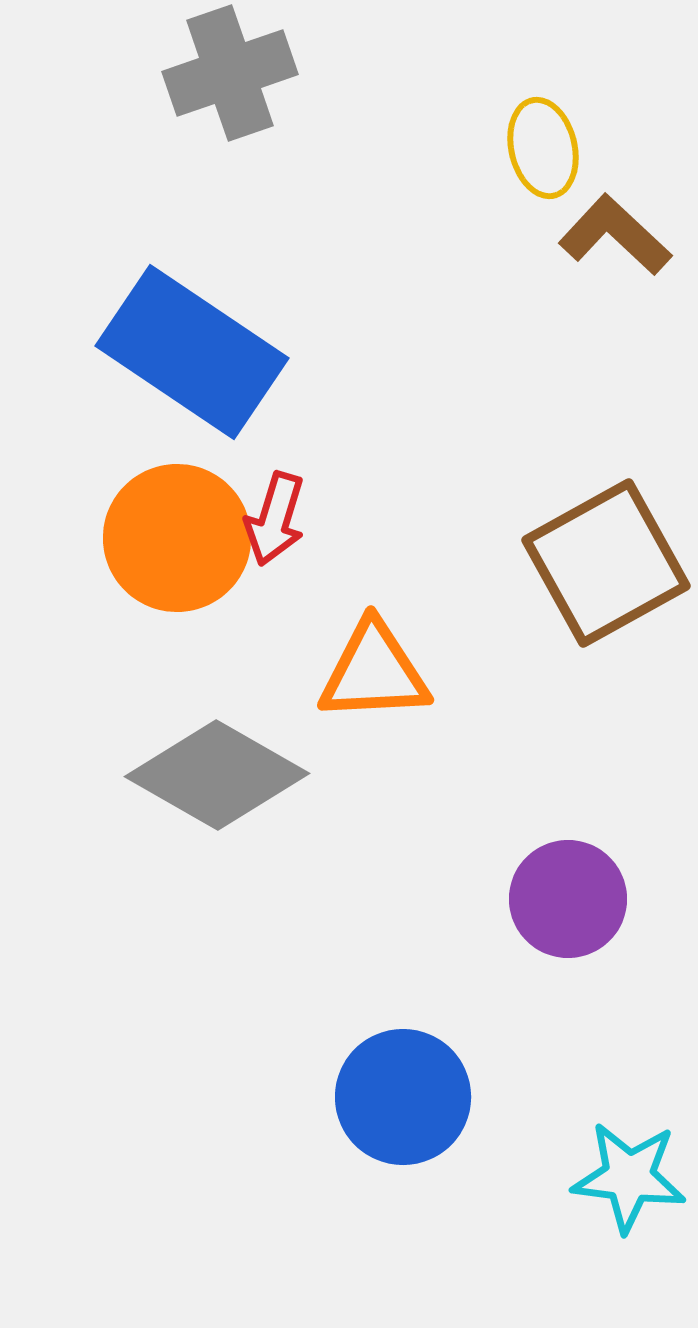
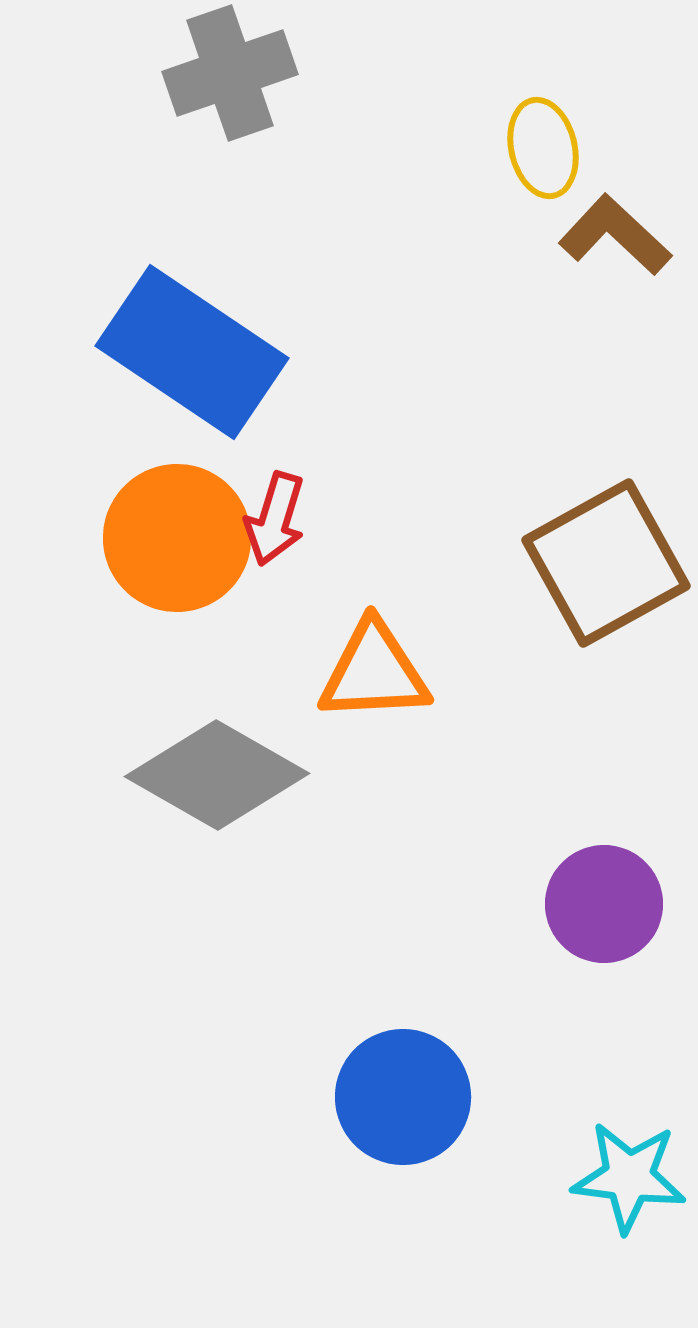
purple circle: moved 36 px right, 5 px down
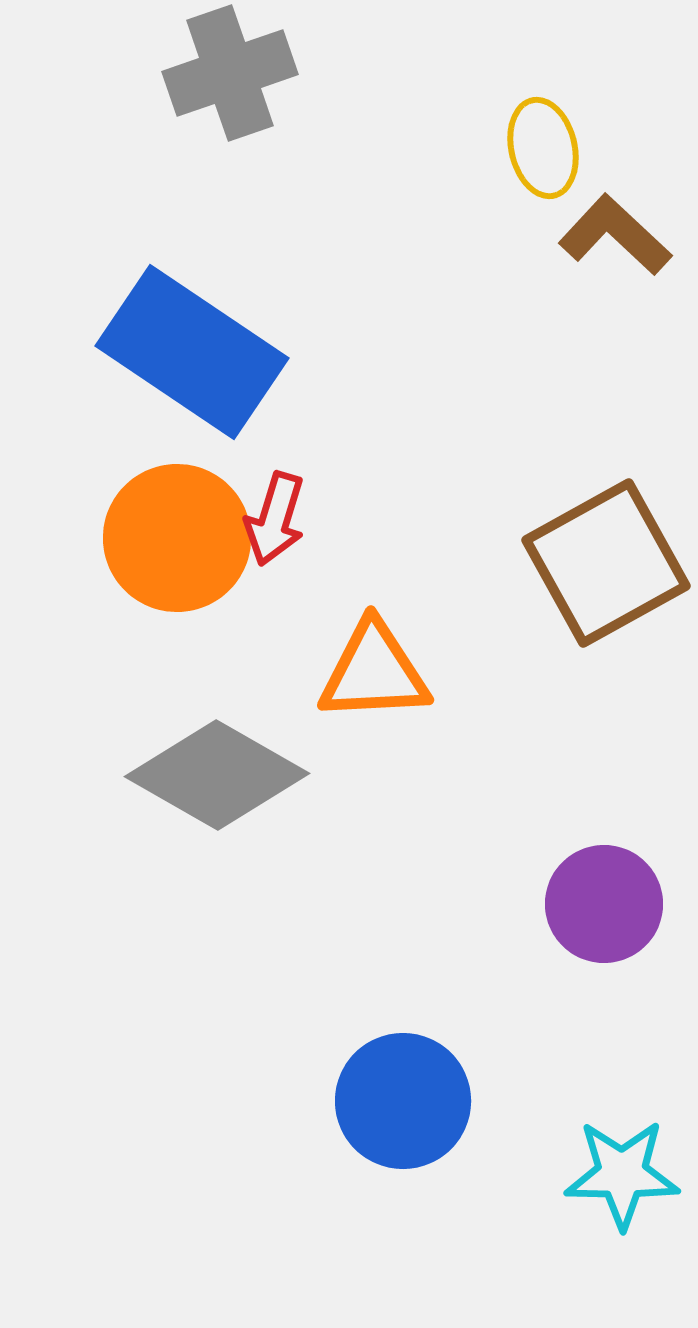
blue circle: moved 4 px down
cyan star: moved 7 px left, 3 px up; rotated 6 degrees counterclockwise
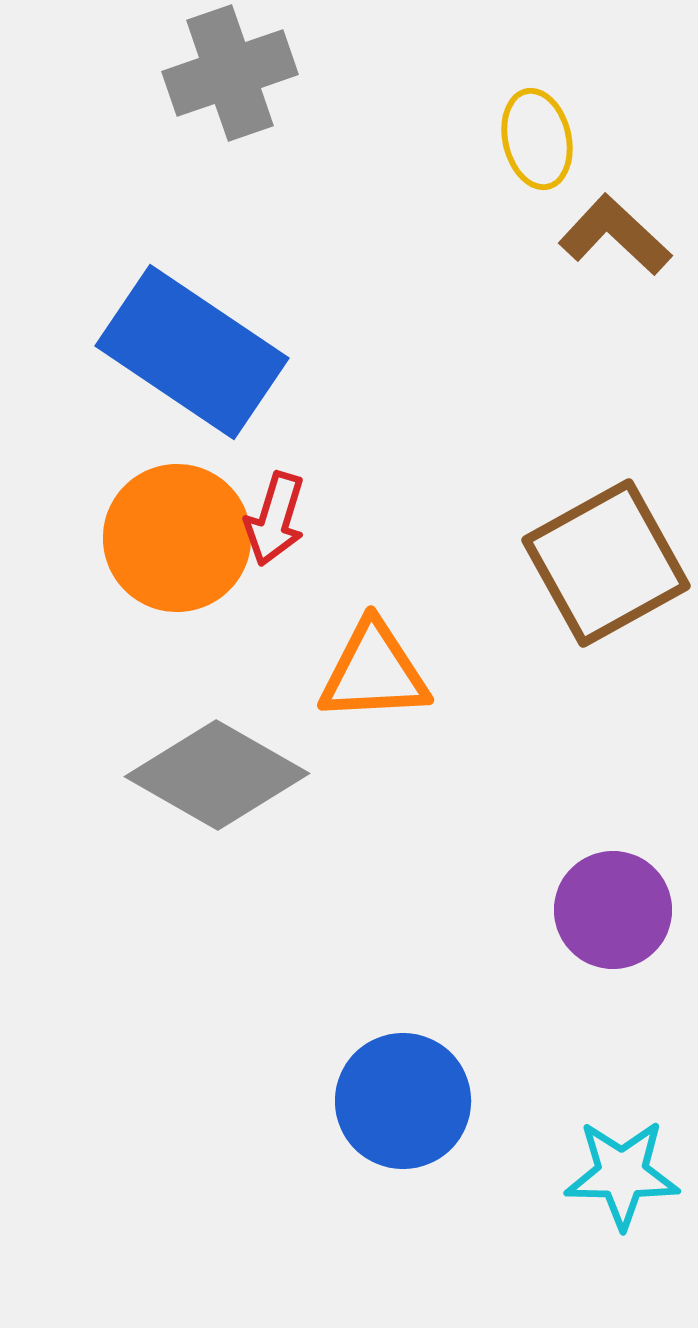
yellow ellipse: moved 6 px left, 9 px up
purple circle: moved 9 px right, 6 px down
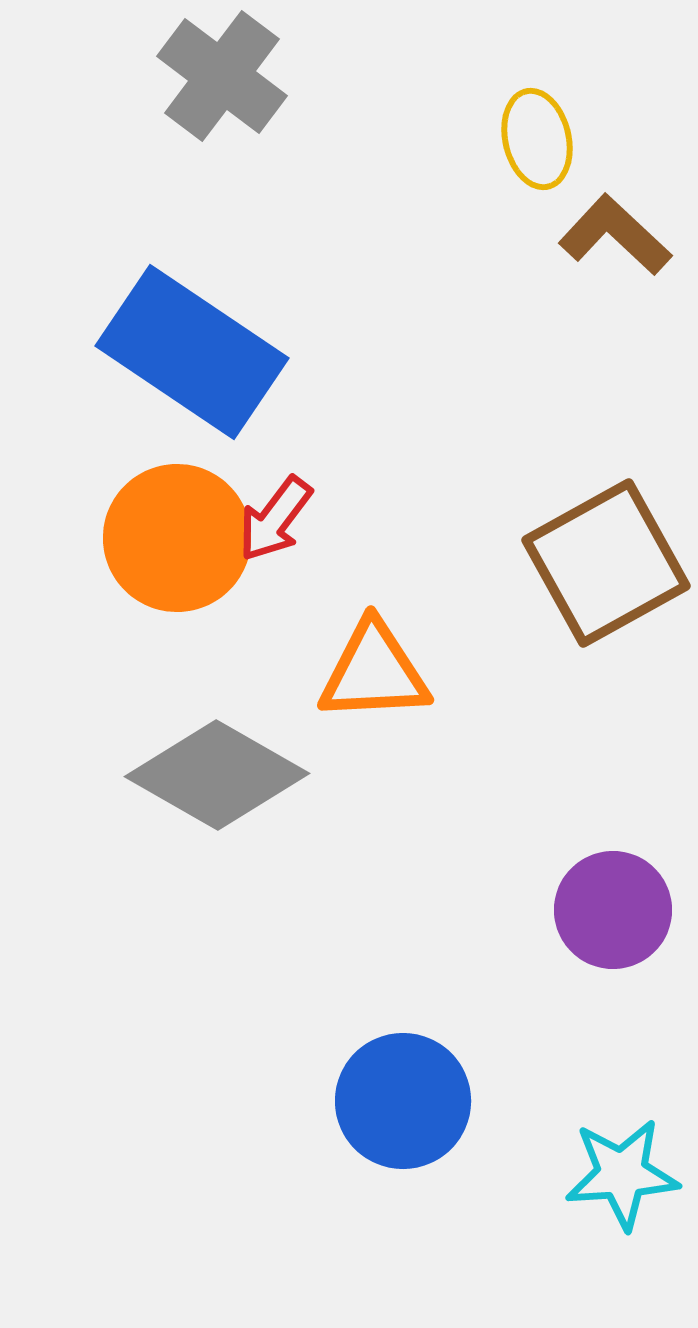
gray cross: moved 8 px left, 3 px down; rotated 34 degrees counterclockwise
red arrow: rotated 20 degrees clockwise
cyan star: rotated 5 degrees counterclockwise
